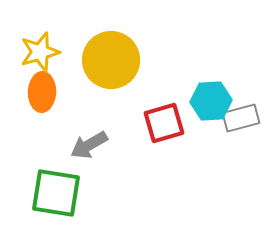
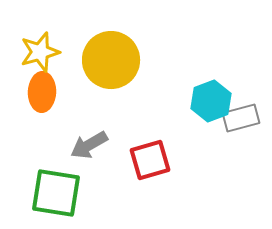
cyan hexagon: rotated 18 degrees counterclockwise
red square: moved 14 px left, 37 px down
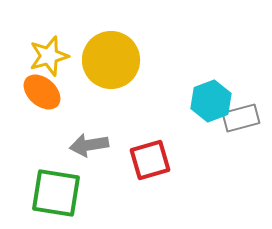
yellow star: moved 9 px right, 4 px down
orange ellipse: rotated 51 degrees counterclockwise
gray arrow: rotated 21 degrees clockwise
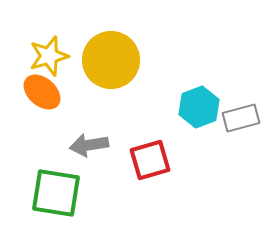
cyan hexagon: moved 12 px left, 6 px down
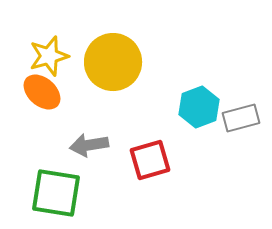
yellow circle: moved 2 px right, 2 px down
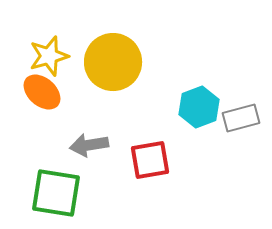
red square: rotated 6 degrees clockwise
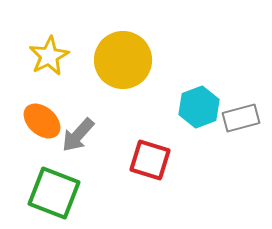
yellow star: rotated 12 degrees counterclockwise
yellow circle: moved 10 px right, 2 px up
orange ellipse: moved 29 px down
gray arrow: moved 11 px left, 10 px up; rotated 39 degrees counterclockwise
red square: rotated 27 degrees clockwise
green square: moved 2 px left; rotated 12 degrees clockwise
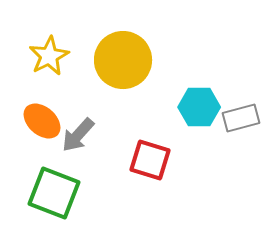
cyan hexagon: rotated 21 degrees clockwise
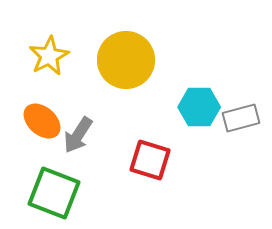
yellow circle: moved 3 px right
gray arrow: rotated 9 degrees counterclockwise
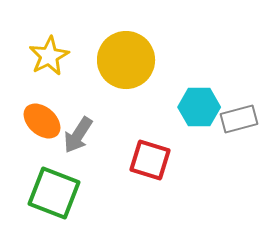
gray rectangle: moved 2 px left, 1 px down
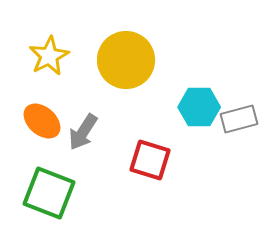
gray arrow: moved 5 px right, 3 px up
green square: moved 5 px left
